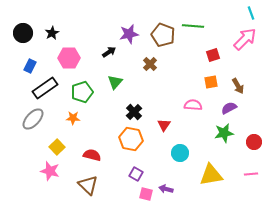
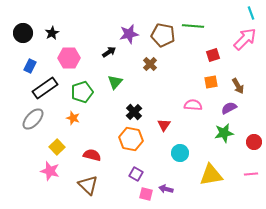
brown pentagon: rotated 10 degrees counterclockwise
orange star: rotated 16 degrees clockwise
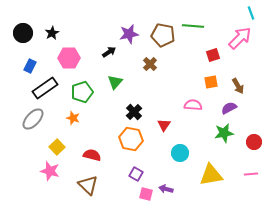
pink arrow: moved 5 px left, 1 px up
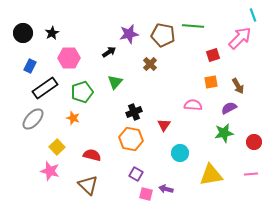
cyan line: moved 2 px right, 2 px down
black cross: rotated 21 degrees clockwise
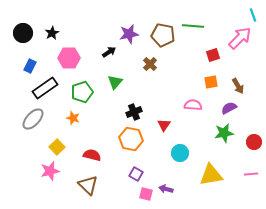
pink star: rotated 30 degrees counterclockwise
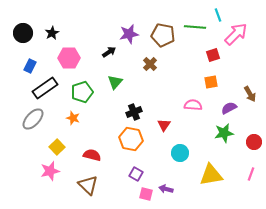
cyan line: moved 35 px left
green line: moved 2 px right, 1 px down
pink arrow: moved 4 px left, 4 px up
brown arrow: moved 12 px right, 8 px down
pink line: rotated 64 degrees counterclockwise
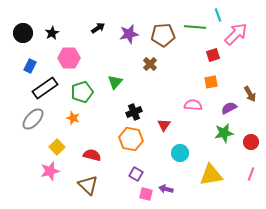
brown pentagon: rotated 15 degrees counterclockwise
black arrow: moved 11 px left, 24 px up
red circle: moved 3 px left
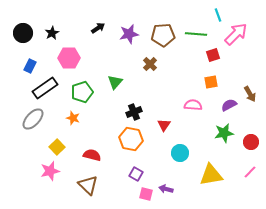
green line: moved 1 px right, 7 px down
purple semicircle: moved 3 px up
pink line: moved 1 px left, 2 px up; rotated 24 degrees clockwise
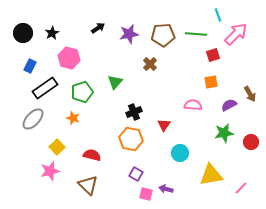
pink hexagon: rotated 15 degrees clockwise
pink line: moved 9 px left, 16 px down
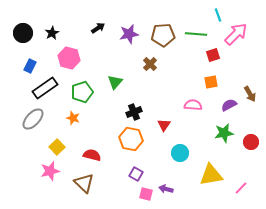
brown triangle: moved 4 px left, 2 px up
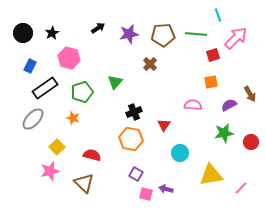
pink arrow: moved 4 px down
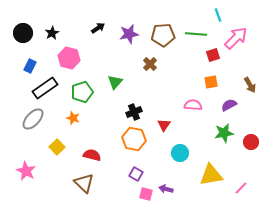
brown arrow: moved 9 px up
orange hexagon: moved 3 px right
pink star: moved 24 px left; rotated 30 degrees counterclockwise
